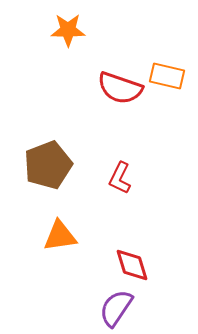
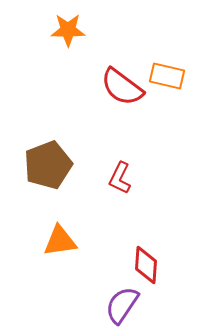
red semicircle: moved 2 px right, 1 px up; rotated 18 degrees clockwise
orange triangle: moved 5 px down
red diamond: moved 14 px right; rotated 21 degrees clockwise
purple semicircle: moved 6 px right, 3 px up
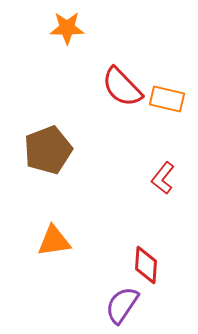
orange star: moved 1 px left, 2 px up
orange rectangle: moved 23 px down
red semicircle: rotated 9 degrees clockwise
brown pentagon: moved 15 px up
red L-shape: moved 43 px right; rotated 12 degrees clockwise
orange triangle: moved 6 px left
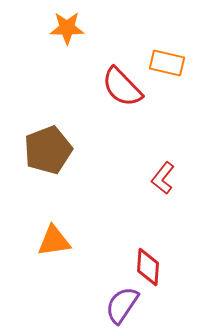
orange rectangle: moved 36 px up
red diamond: moved 2 px right, 2 px down
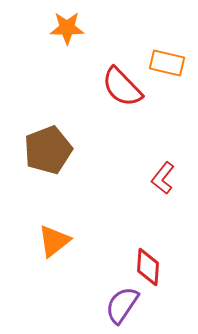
orange triangle: rotated 30 degrees counterclockwise
